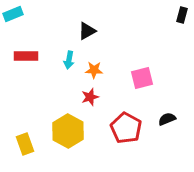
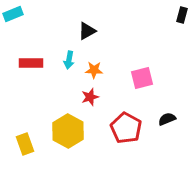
red rectangle: moved 5 px right, 7 px down
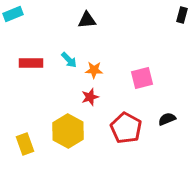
black triangle: moved 11 px up; rotated 24 degrees clockwise
cyan arrow: rotated 54 degrees counterclockwise
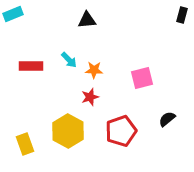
red rectangle: moved 3 px down
black semicircle: rotated 18 degrees counterclockwise
red pentagon: moved 5 px left, 3 px down; rotated 24 degrees clockwise
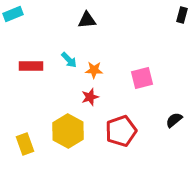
black semicircle: moved 7 px right, 1 px down
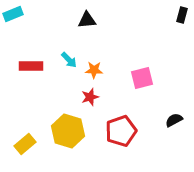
black semicircle: rotated 12 degrees clockwise
yellow hexagon: rotated 12 degrees counterclockwise
yellow rectangle: rotated 70 degrees clockwise
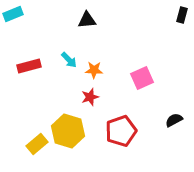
red rectangle: moved 2 px left; rotated 15 degrees counterclockwise
pink square: rotated 10 degrees counterclockwise
yellow rectangle: moved 12 px right
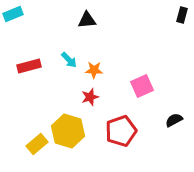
pink square: moved 8 px down
